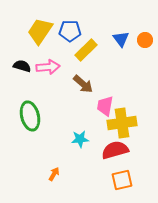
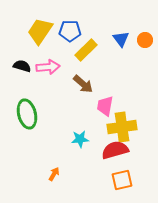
green ellipse: moved 3 px left, 2 px up
yellow cross: moved 4 px down
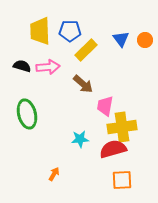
yellow trapezoid: rotated 36 degrees counterclockwise
red semicircle: moved 2 px left, 1 px up
orange square: rotated 10 degrees clockwise
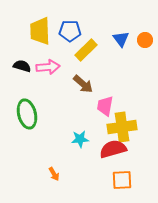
orange arrow: rotated 120 degrees clockwise
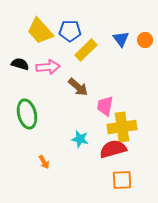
yellow trapezoid: rotated 40 degrees counterclockwise
black semicircle: moved 2 px left, 2 px up
brown arrow: moved 5 px left, 3 px down
cyan star: rotated 18 degrees clockwise
orange arrow: moved 10 px left, 12 px up
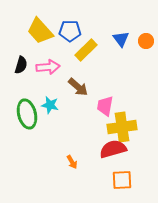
orange circle: moved 1 px right, 1 px down
black semicircle: moved 1 px right, 1 px down; rotated 90 degrees clockwise
cyan star: moved 30 px left, 34 px up
orange arrow: moved 28 px right
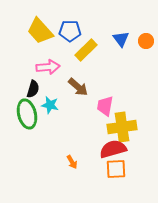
black semicircle: moved 12 px right, 24 px down
orange square: moved 6 px left, 11 px up
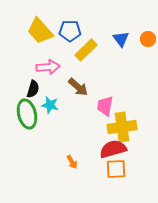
orange circle: moved 2 px right, 2 px up
